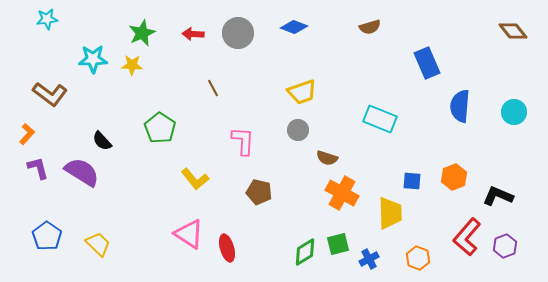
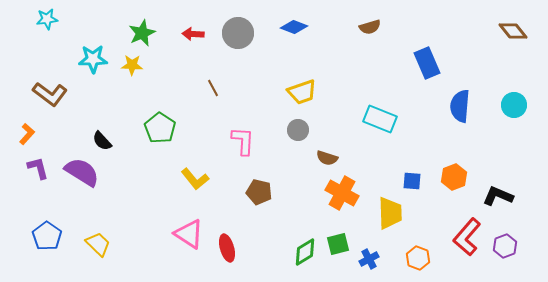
cyan circle at (514, 112): moved 7 px up
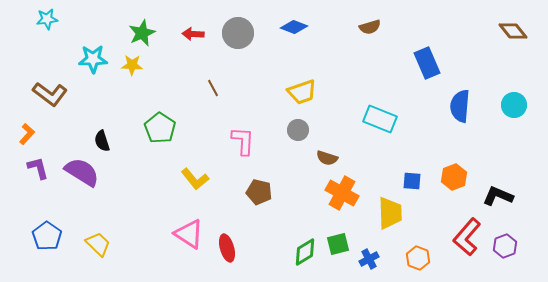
black semicircle at (102, 141): rotated 25 degrees clockwise
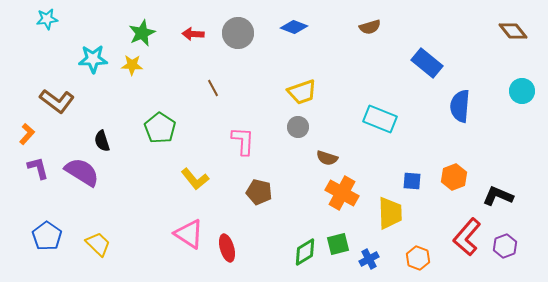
blue rectangle at (427, 63): rotated 28 degrees counterclockwise
brown L-shape at (50, 94): moved 7 px right, 7 px down
cyan circle at (514, 105): moved 8 px right, 14 px up
gray circle at (298, 130): moved 3 px up
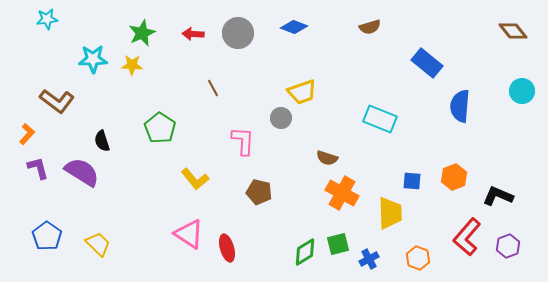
gray circle at (298, 127): moved 17 px left, 9 px up
purple hexagon at (505, 246): moved 3 px right
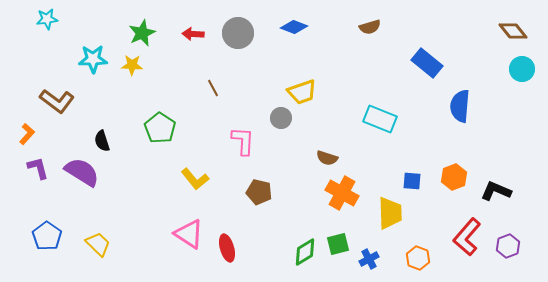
cyan circle at (522, 91): moved 22 px up
black L-shape at (498, 196): moved 2 px left, 5 px up
